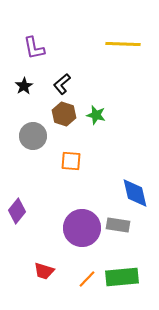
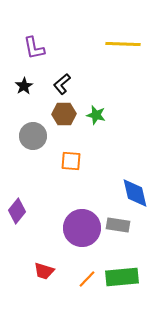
brown hexagon: rotated 20 degrees counterclockwise
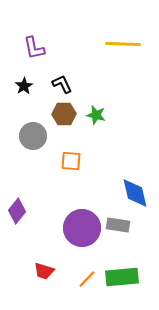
black L-shape: rotated 105 degrees clockwise
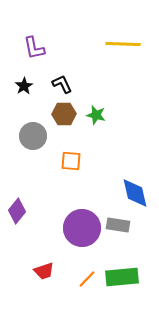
red trapezoid: rotated 35 degrees counterclockwise
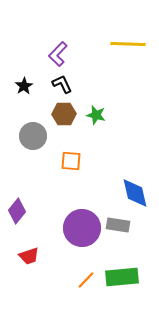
yellow line: moved 5 px right
purple L-shape: moved 24 px right, 6 px down; rotated 55 degrees clockwise
red trapezoid: moved 15 px left, 15 px up
orange line: moved 1 px left, 1 px down
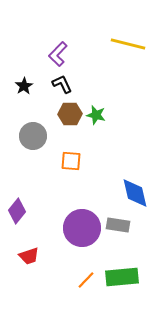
yellow line: rotated 12 degrees clockwise
brown hexagon: moved 6 px right
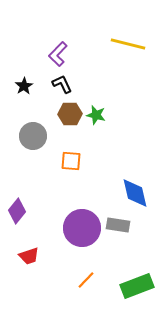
green rectangle: moved 15 px right, 9 px down; rotated 16 degrees counterclockwise
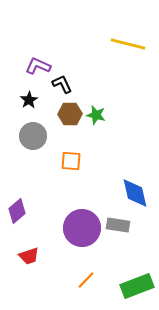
purple L-shape: moved 20 px left, 12 px down; rotated 70 degrees clockwise
black star: moved 5 px right, 14 px down
purple diamond: rotated 10 degrees clockwise
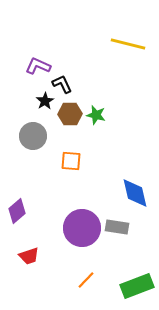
black star: moved 16 px right, 1 px down
gray rectangle: moved 1 px left, 2 px down
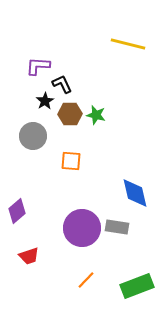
purple L-shape: rotated 20 degrees counterclockwise
